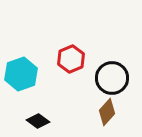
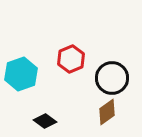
brown diamond: rotated 12 degrees clockwise
black diamond: moved 7 px right
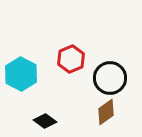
cyan hexagon: rotated 12 degrees counterclockwise
black circle: moved 2 px left
brown diamond: moved 1 px left
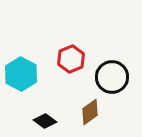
black circle: moved 2 px right, 1 px up
brown diamond: moved 16 px left
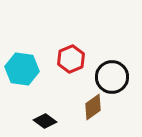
cyan hexagon: moved 1 px right, 5 px up; rotated 20 degrees counterclockwise
brown diamond: moved 3 px right, 5 px up
